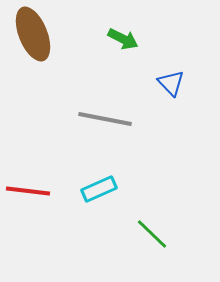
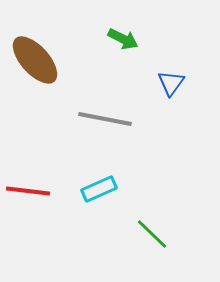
brown ellipse: moved 2 px right, 26 px down; rotated 20 degrees counterclockwise
blue triangle: rotated 20 degrees clockwise
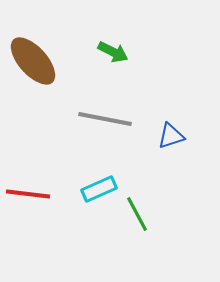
green arrow: moved 10 px left, 13 px down
brown ellipse: moved 2 px left, 1 px down
blue triangle: moved 53 px down; rotated 36 degrees clockwise
red line: moved 3 px down
green line: moved 15 px left, 20 px up; rotated 18 degrees clockwise
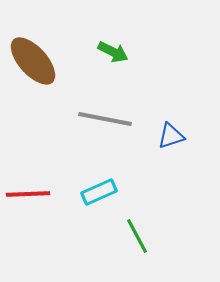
cyan rectangle: moved 3 px down
red line: rotated 9 degrees counterclockwise
green line: moved 22 px down
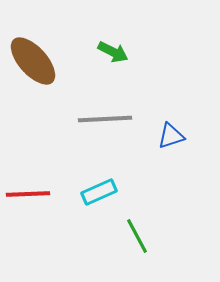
gray line: rotated 14 degrees counterclockwise
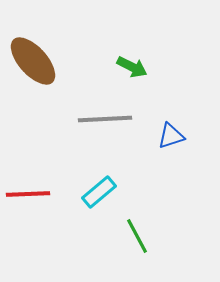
green arrow: moved 19 px right, 15 px down
cyan rectangle: rotated 16 degrees counterclockwise
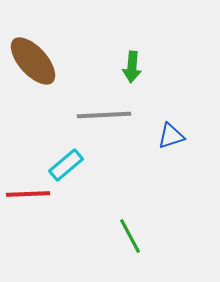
green arrow: rotated 68 degrees clockwise
gray line: moved 1 px left, 4 px up
cyan rectangle: moved 33 px left, 27 px up
green line: moved 7 px left
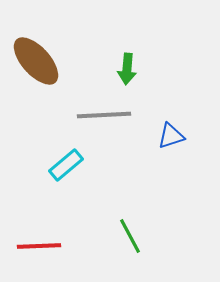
brown ellipse: moved 3 px right
green arrow: moved 5 px left, 2 px down
red line: moved 11 px right, 52 px down
